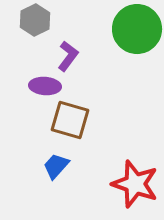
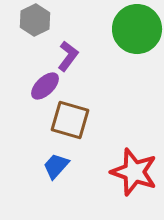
purple ellipse: rotated 48 degrees counterclockwise
red star: moved 1 px left, 12 px up
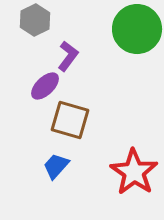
red star: rotated 15 degrees clockwise
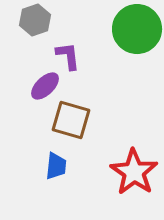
gray hexagon: rotated 8 degrees clockwise
purple L-shape: rotated 44 degrees counterclockwise
brown square: moved 1 px right
blue trapezoid: rotated 144 degrees clockwise
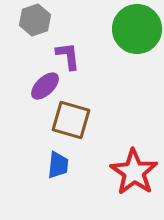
blue trapezoid: moved 2 px right, 1 px up
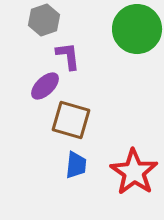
gray hexagon: moved 9 px right
blue trapezoid: moved 18 px right
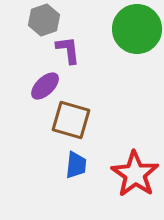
purple L-shape: moved 6 px up
red star: moved 1 px right, 2 px down
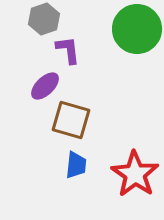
gray hexagon: moved 1 px up
